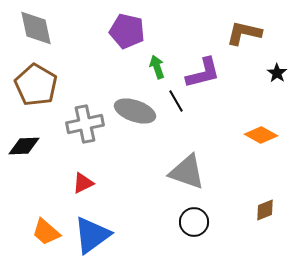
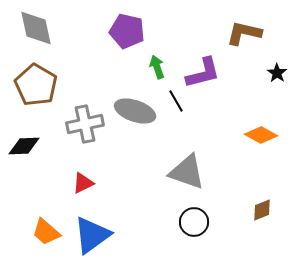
brown diamond: moved 3 px left
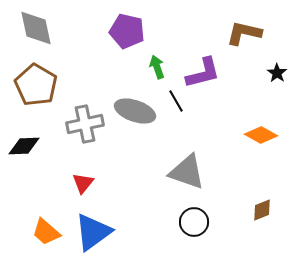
red triangle: rotated 25 degrees counterclockwise
blue triangle: moved 1 px right, 3 px up
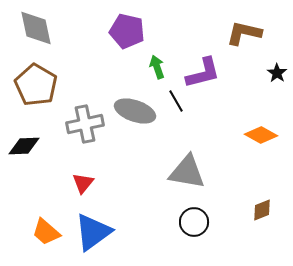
gray triangle: rotated 9 degrees counterclockwise
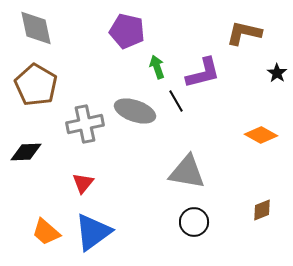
black diamond: moved 2 px right, 6 px down
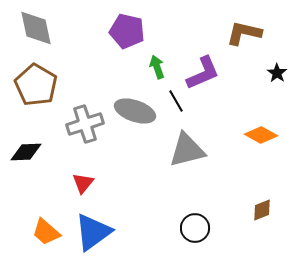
purple L-shape: rotated 9 degrees counterclockwise
gray cross: rotated 6 degrees counterclockwise
gray triangle: moved 22 px up; rotated 24 degrees counterclockwise
black circle: moved 1 px right, 6 px down
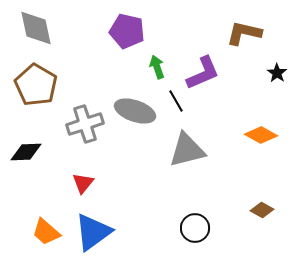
brown diamond: rotated 50 degrees clockwise
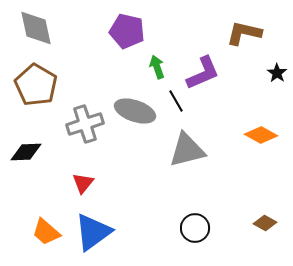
brown diamond: moved 3 px right, 13 px down
